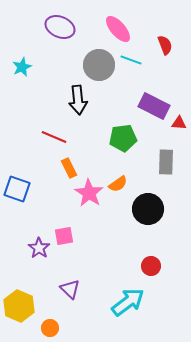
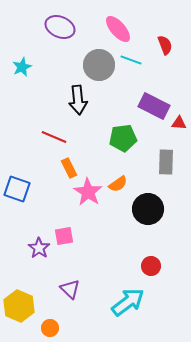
pink star: moved 1 px left, 1 px up
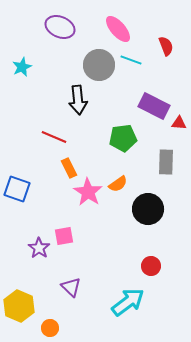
red semicircle: moved 1 px right, 1 px down
purple triangle: moved 1 px right, 2 px up
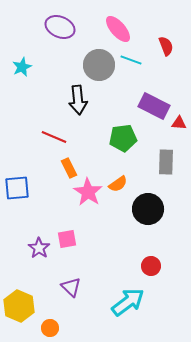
blue square: moved 1 px up; rotated 24 degrees counterclockwise
pink square: moved 3 px right, 3 px down
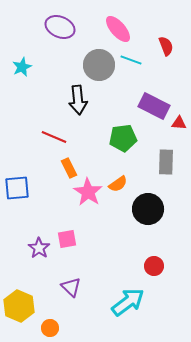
red circle: moved 3 px right
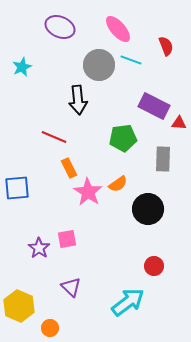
gray rectangle: moved 3 px left, 3 px up
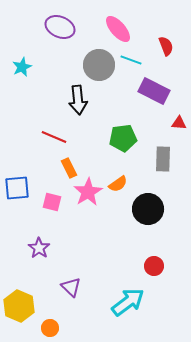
purple rectangle: moved 15 px up
pink star: rotated 8 degrees clockwise
pink square: moved 15 px left, 37 px up; rotated 24 degrees clockwise
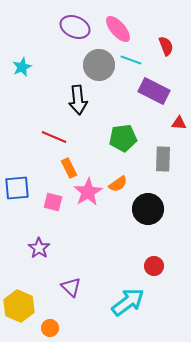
purple ellipse: moved 15 px right
pink square: moved 1 px right
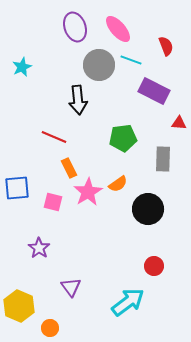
purple ellipse: rotated 48 degrees clockwise
purple triangle: rotated 10 degrees clockwise
